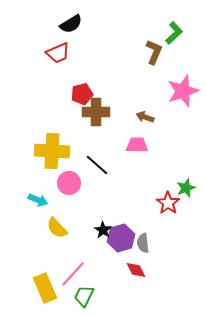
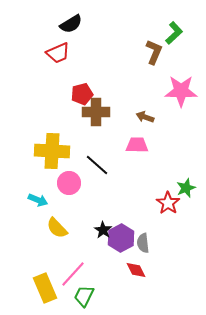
pink star: moved 2 px left; rotated 20 degrees clockwise
purple hexagon: rotated 12 degrees counterclockwise
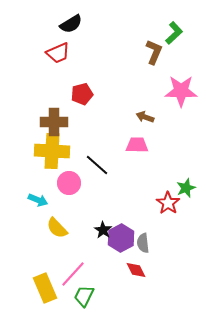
brown cross: moved 42 px left, 10 px down
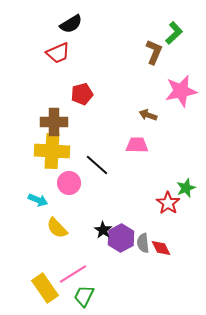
pink star: rotated 12 degrees counterclockwise
brown arrow: moved 3 px right, 2 px up
red diamond: moved 25 px right, 22 px up
pink line: rotated 16 degrees clockwise
yellow rectangle: rotated 12 degrees counterclockwise
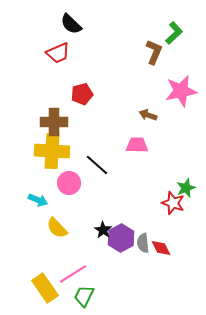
black semicircle: rotated 75 degrees clockwise
red star: moved 5 px right; rotated 15 degrees counterclockwise
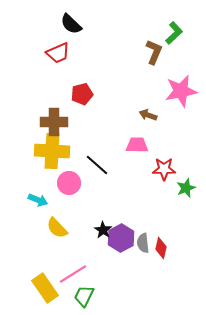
red star: moved 9 px left, 34 px up; rotated 20 degrees counterclockwise
red diamond: rotated 40 degrees clockwise
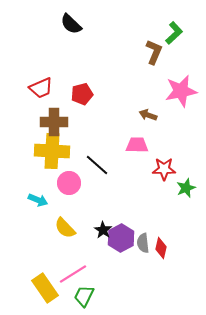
red trapezoid: moved 17 px left, 35 px down
yellow semicircle: moved 8 px right
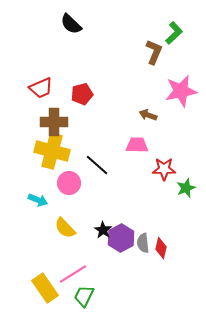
yellow cross: rotated 12 degrees clockwise
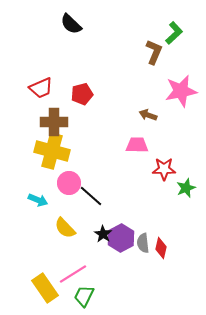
black line: moved 6 px left, 31 px down
black star: moved 4 px down
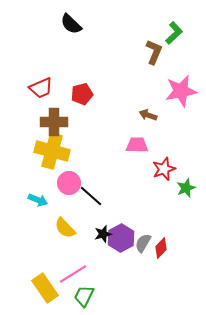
red star: rotated 20 degrees counterclockwise
black star: rotated 24 degrees clockwise
gray semicircle: rotated 36 degrees clockwise
red diamond: rotated 30 degrees clockwise
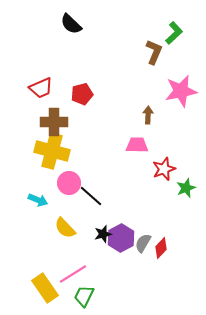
brown arrow: rotated 72 degrees clockwise
